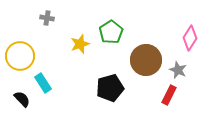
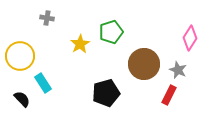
green pentagon: rotated 15 degrees clockwise
yellow star: rotated 12 degrees counterclockwise
brown circle: moved 2 px left, 4 px down
black pentagon: moved 4 px left, 5 px down
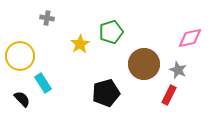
pink diamond: rotated 45 degrees clockwise
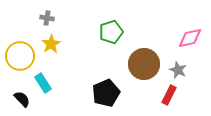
yellow star: moved 29 px left
black pentagon: rotated 8 degrees counterclockwise
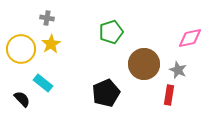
yellow circle: moved 1 px right, 7 px up
cyan rectangle: rotated 18 degrees counterclockwise
red rectangle: rotated 18 degrees counterclockwise
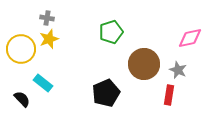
yellow star: moved 2 px left, 5 px up; rotated 12 degrees clockwise
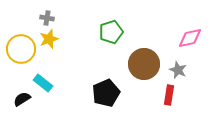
black semicircle: rotated 78 degrees counterclockwise
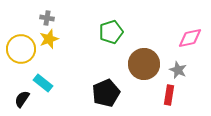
black semicircle: rotated 24 degrees counterclockwise
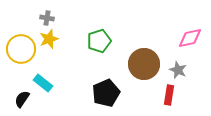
green pentagon: moved 12 px left, 9 px down
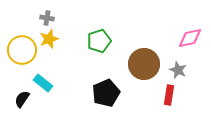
yellow circle: moved 1 px right, 1 px down
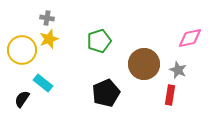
red rectangle: moved 1 px right
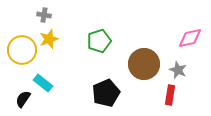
gray cross: moved 3 px left, 3 px up
black semicircle: moved 1 px right
